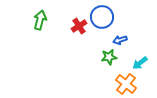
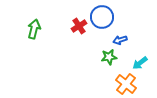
green arrow: moved 6 px left, 9 px down
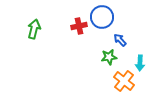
red cross: rotated 21 degrees clockwise
blue arrow: rotated 64 degrees clockwise
cyan arrow: rotated 49 degrees counterclockwise
orange cross: moved 2 px left, 3 px up
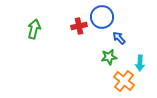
blue arrow: moved 1 px left, 2 px up
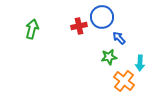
green arrow: moved 2 px left
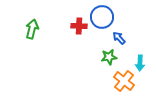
red cross: rotated 14 degrees clockwise
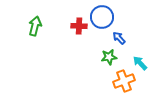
green arrow: moved 3 px right, 3 px up
cyan arrow: rotated 133 degrees clockwise
orange cross: rotated 30 degrees clockwise
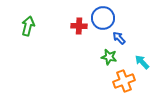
blue circle: moved 1 px right, 1 px down
green arrow: moved 7 px left
green star: rotated 21 degrees clockwise
cyan arrow: moved 2 px right, 1 px up
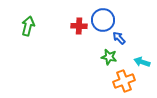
blue circle: moved 2 px down
cyan arrow: rotated 28 degrees counterclockwise
